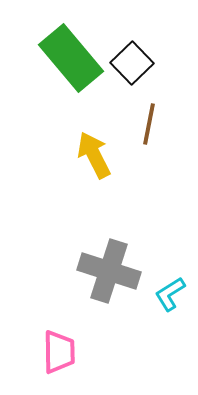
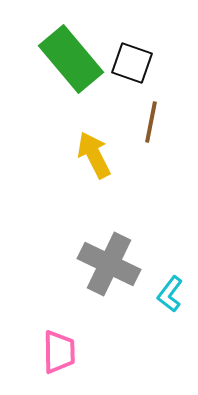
green rectangle: moved 1 px down
black square: rotated 27 degrees counterclockwise
brown line: moved 2 px right, 2 px up
gray cross: moved 7 px up; rotated 8 degrees clockwise
cyan L-shape: rotated 21 degrees counterclockwise
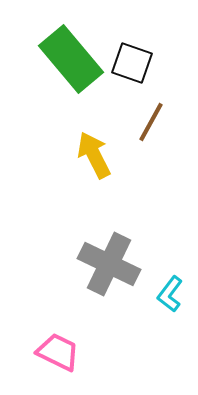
brown line: rotated 18 degrees clockwise
pink trapezoid: moved 1 px left; rotated 63 degrees counterclockwise
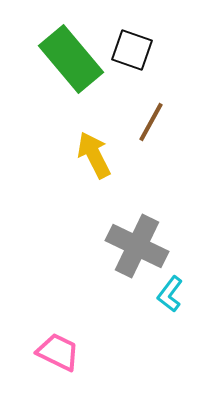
black square: moved 13 px up
gray cross: moved 28 px right, 18 px up
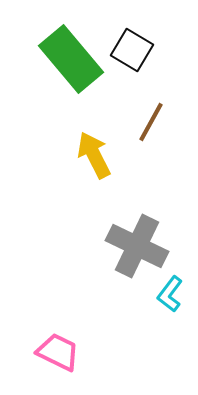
black square: rotated 12 degrees clockwise
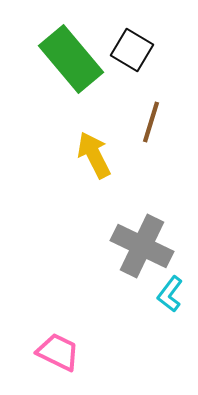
brown line: rotated 12 degrees counterclockwise
gray cross: moved 5 px right
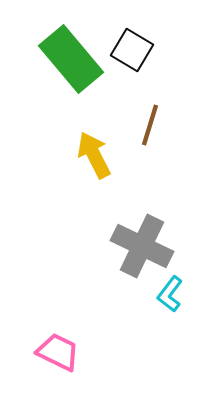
brown line: moved 1 px left, 3 px down
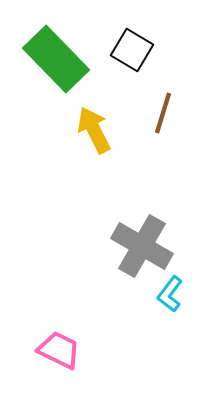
green rectangle: moved 15 px left; rotated 4 degrees counterclockwise
brown line: moved 13 px right, 12 px up
yellow arrow: moved 25 px up
gray cross: rotated 4 degrees clockwise
pink trapezoid: moved 1 px right, 2 px up
